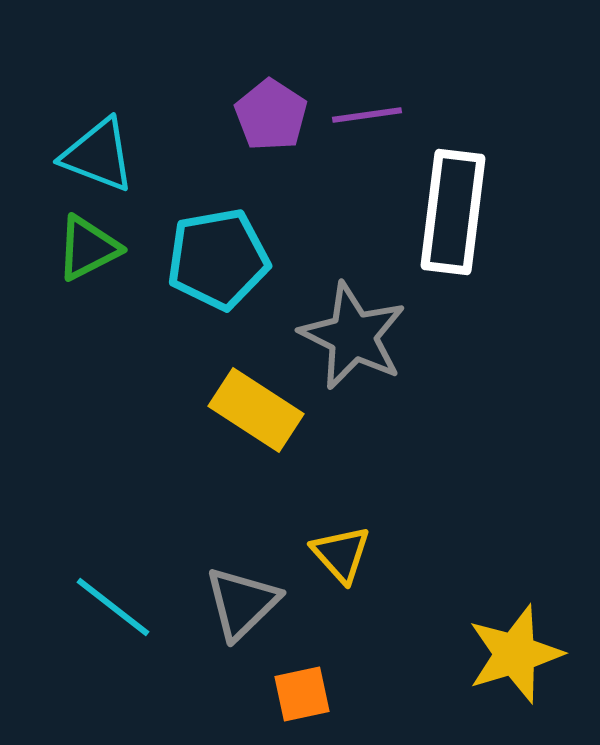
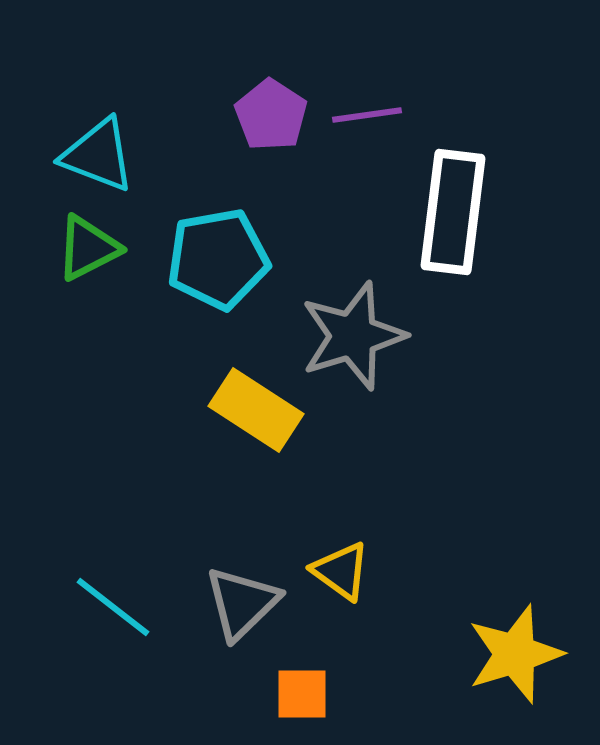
gray star: rotated 29 degrees clockwise
yellow triangle: moved 17 px down; rotated 12 degrees counterclockwise
orange square: rotated 12 degrees clockwise
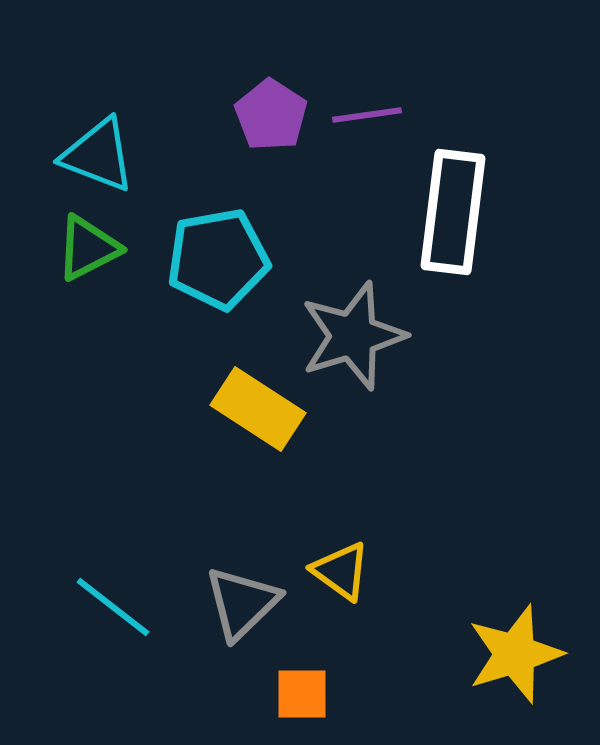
yellow rectangle: moved 2 px right, 1 px up
